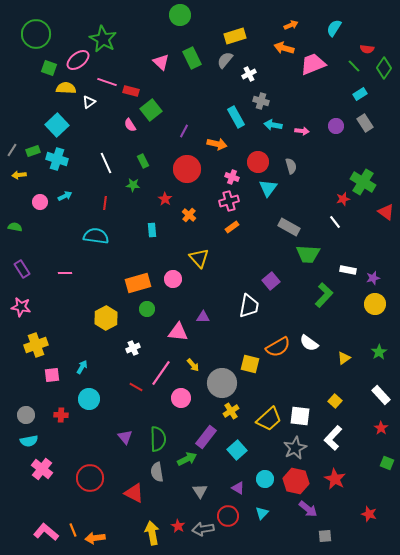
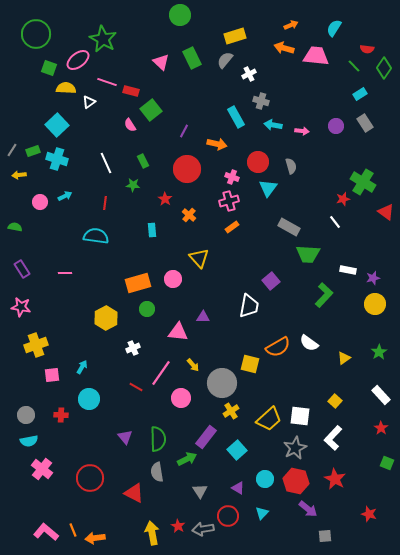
pink trapezoid at (313, 64): moved 3 px right, 8 px up; rotated 28 degrees clockwise
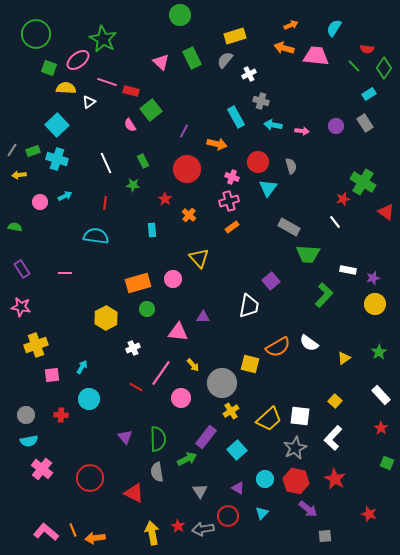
cyan rectangle at (360, 94): moved 9 px right
